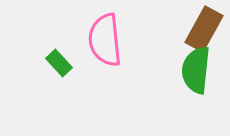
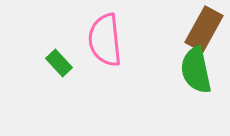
green semicircle: rotated 18 degrees counterclockwise
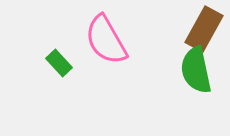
pink semicircle: moved 1 px right; rotated 24 degrees counterclockwise
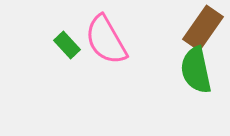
brown rectangle: moved 1 px left, 1 px up; rotated 6 degrees clockwise
green rectangle: moved 8 px right, 18 px up
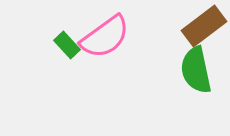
brown rectangle: moved 1 px right, 2 px up; rotated 18 degrees clockwise
pink semicircle: moved 1 px left, 3 px up; rotated 96 degrees counterclockwise
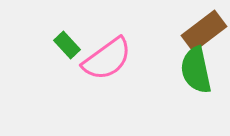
brown rectangle: moved 5 px down
pink semicircle: moved 2 px right, 22 px down
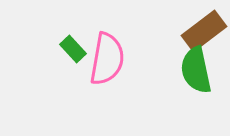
green rectangle: moved 6 px right, 4 px down
pink semicircle: rotated 44 degrees counterclockwise
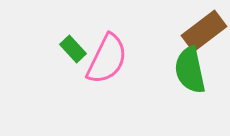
pink semicircle: rotated 16 degrees clockwise
green semicircle: moved 6 px left
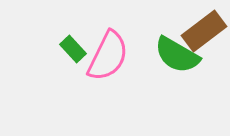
pink semicircle: moved 1 px right, 3 px up
green semicircle: moved 13 px left, 15 px up; rotated 48 degrees counterclockwise
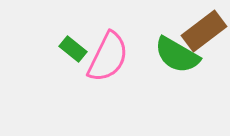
green rectangle: rotated 8 degrees counterclockwise
pink semicircle: moved 1 px down
